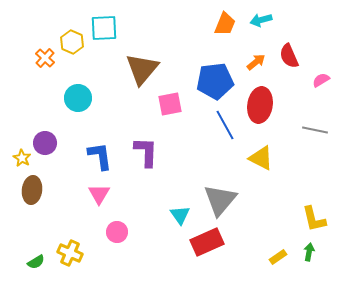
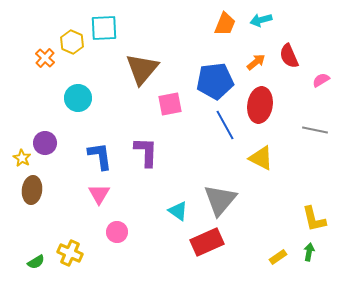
cyan triangle: moved 2 px left, 4 px up; rotated 20 degrees counterclockwise
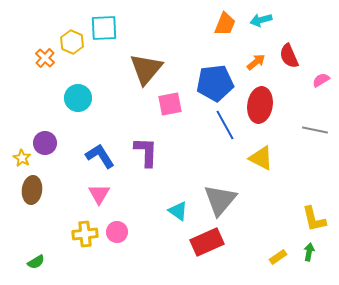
brown triangle: moved 4 px right
blue pentagon: moved 2 px down
blue L-shape: rotated 24 degrees counterclockwise
yellow cross: moved 15 px right, 19 px up; rotated 30 degrees counterclockwise
